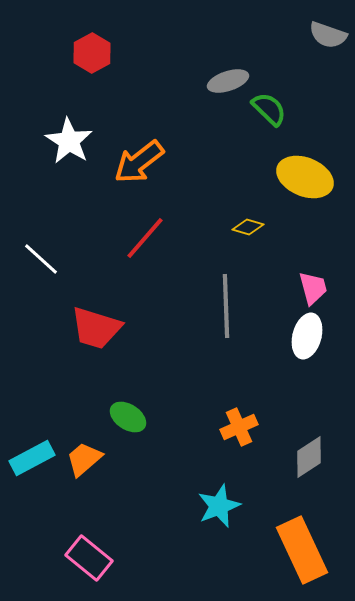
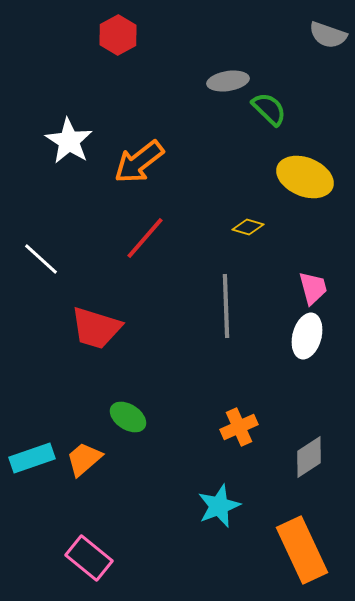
red hexagon: moved 26 px right, 18 px up
gray ellipse: rotated 9 degrees clockwise
cyan rectangle: rotated 9 degrees clockwise
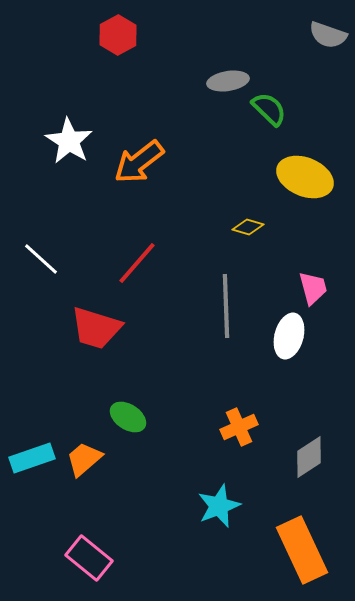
red line: moved 8 px left, 25 px down
white ellipse: moved 18 px left
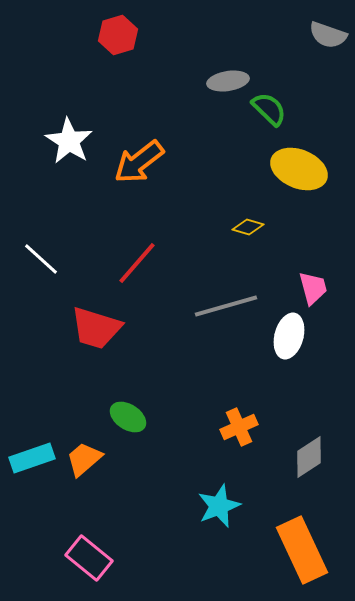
red hexagon: rotated 12 degrees clockwise
yellow ellipse: moved 6 px left, 8 px up
gray line: rotated 76 degrees clockwise
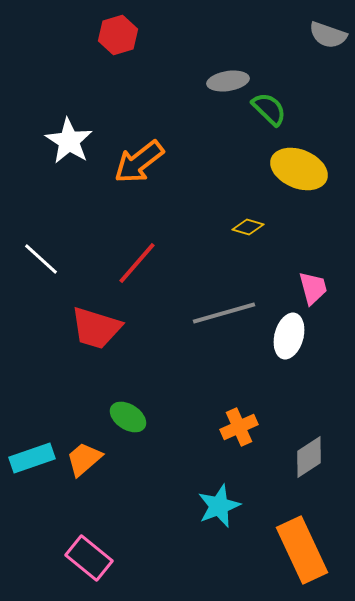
gray line: moved 2 px left, 7 px down
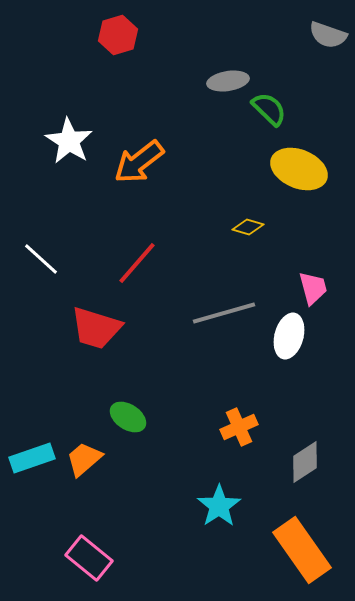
gray diamond: moved 4 px left, 5 px down
cyan star: rotated 12 degrees counterclockwise
orange rectangle: rotated 10 degrees counterclockwise
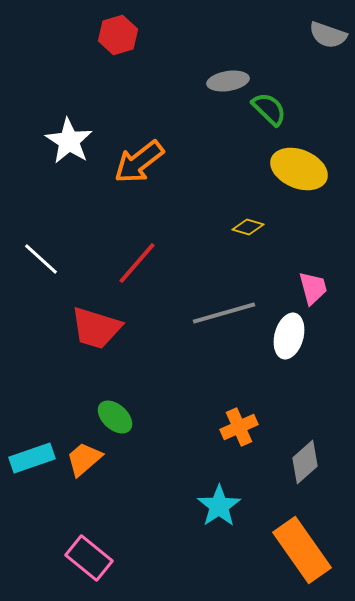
green ellipse: moved 13 px left; rotated 9 degrees clockwise
gray diamond: rotated 9 degrees counterclockwise
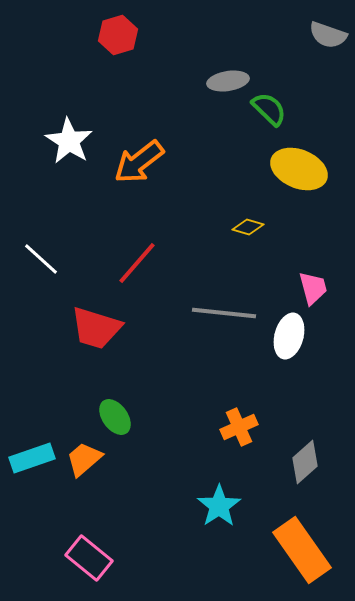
gray line: rotated 22 degrees clockwise
green ellipse: rotated 12 degrees clockwise
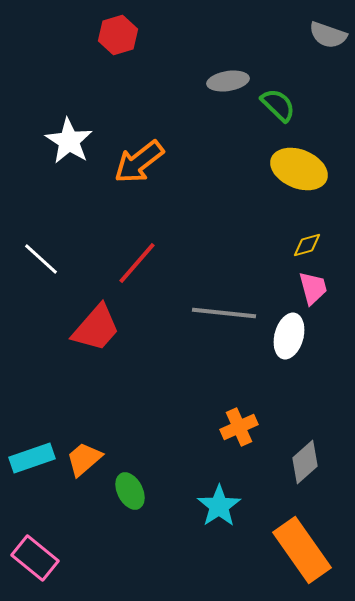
green semicircle: moved 9 px right, 4 px up
yellow diamond: moved 59 px right, 18 px down; rotated 32 degrees counterclockwise
red trapezoid: rotated 66 degrees counterclockwise
green ellipse: moved 15 px right, 74 px down; rotated 9 degrees clockwise
pink rectangle: moved 54 px left
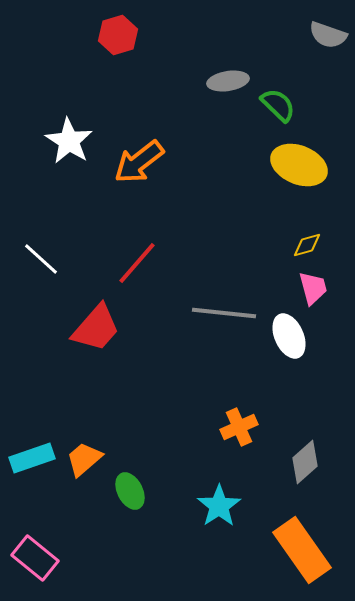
yellow ellipse: moved 4 px up
white ellipse: rotated 39 degrees counterclockwise
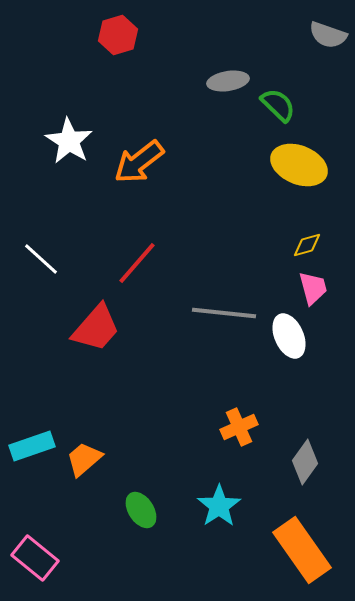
cyan rectangle: moved 12 px up
gray diamond: rotated 12 degrees counterclockwise
green ellipse: moved 11 px right, 19 px down; rotated 6 degrees counterclockwise
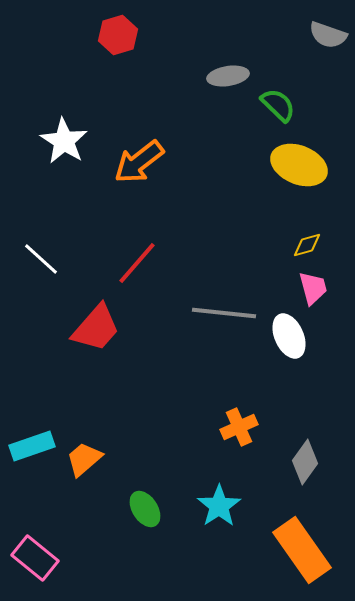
gray ellipse: moved 5 px up
white star: moved 5 px left
green ellipse: moved 4 px right, 1 px up
